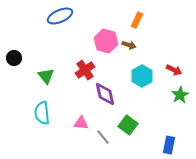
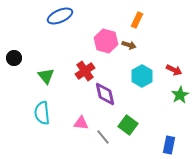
red cross: moved 1 px down
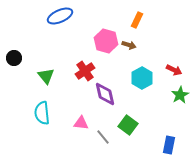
cyan hexagon: moved 2 px down
